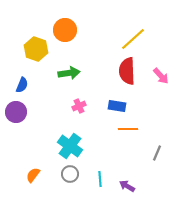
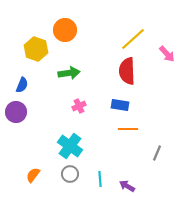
pink arrow: moved 6 px right, 22 px up
blue rectangle: moved 3 px right, 1 px up
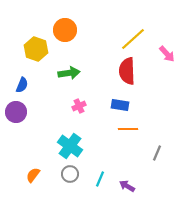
cyan line: rotated 28 degrees clockwise
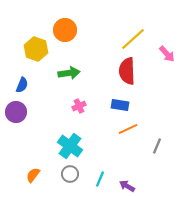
orange line: rotated 24 degrees counterclockwise
gray line: moved 7 px up
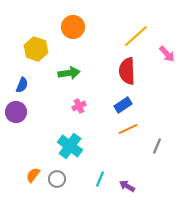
orange circle: moved 8 px right, 3 px up
yellow line: moved 3 px right, 3 px up
blue rectangle: moved 3 px right; rotated 42 degrees counterclockwise
gray circle: moved 13 px left, 5 px down
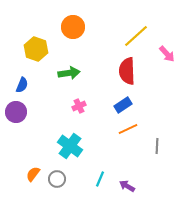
gray line: rotated 21 degrees counterclockwise
orange semicircle: moved 1 px up
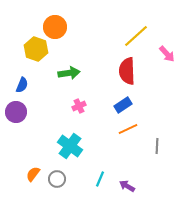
orange circle: moved 18 px left
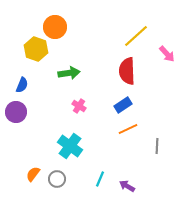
pink cross: rotated 32 degrees counterclockwise
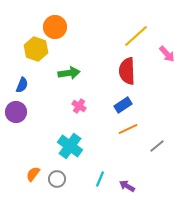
gray line: rotated 49 degrees clockwise
